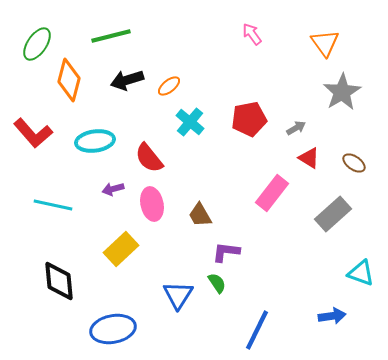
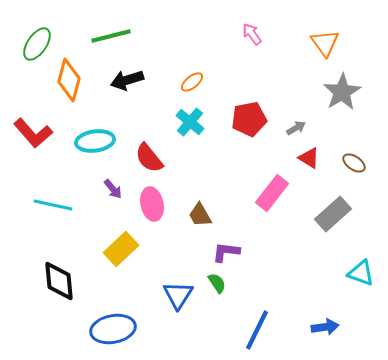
orange ellipse: moved 23 px right, 4 px up
purple arrow: rotated 115 degrees counterclockwise
blue arrow: moved 7 px left, 11 px down
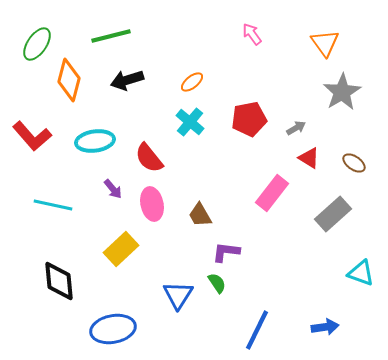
red L-shape: moved 1 px left, 3 px down
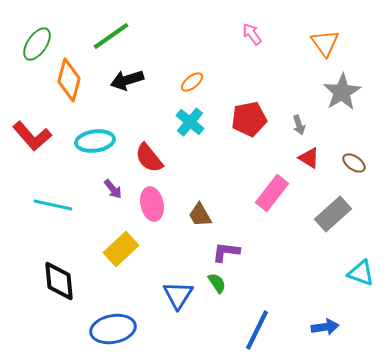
green line: rotated 21 degrees counterclockwise
gray arrow: moved 3 px right, 3 px up; rotated 102 degrees clockwise
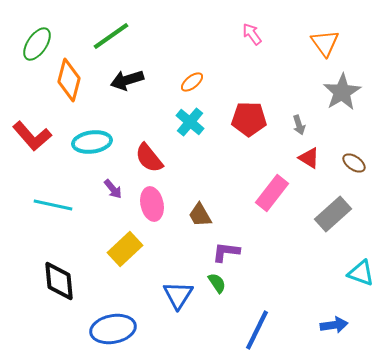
red pentagon: rotated 12 degrees clockwise
cyan ellipse: moved 3 px left, 1 px down
yellow rectangle: moved 4 px right
blue arrow: moved 9 px right, 2 px up
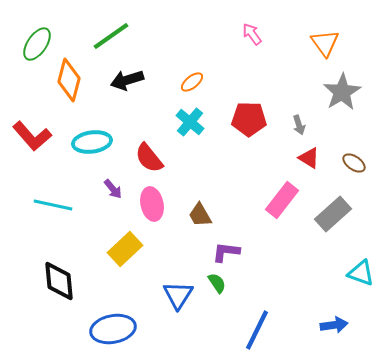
pink rectangle: moved 10 px right, 7 px down
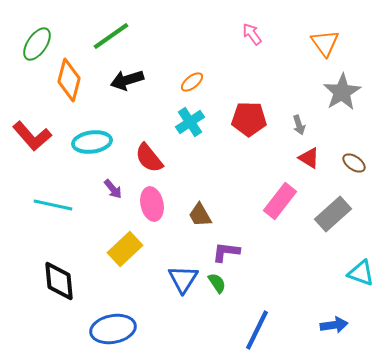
cyan cross: rotated 16 degrees clockwise
pink rectangle: moved 2 px left, 1 px down
blue triangle: moved 5 px right, 16 px up
